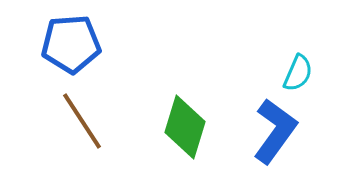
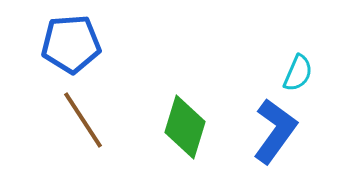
brown line: moved 1 px right, 1 px up
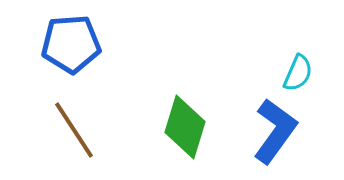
brown line: moved 9 px left, 10 px down
